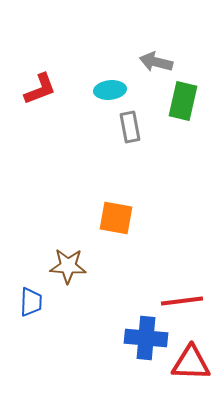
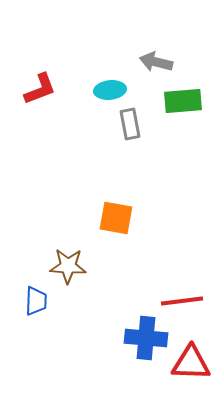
green rectangle: rotated 72 degrees clockwise
gray rectangle: moved 3 px up
blue trapezoid: moved 5 px right, 1 px up
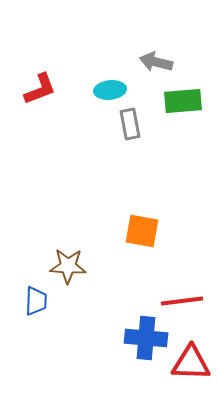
orange square: moved 26 px right, 13 px down
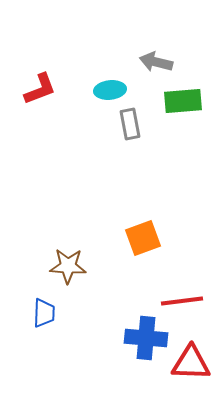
orange square: moved 1 px right, 7 px down; rotated 30 degrees counterclockwise
blue trapezoid: moved 8 px right, 12 px down
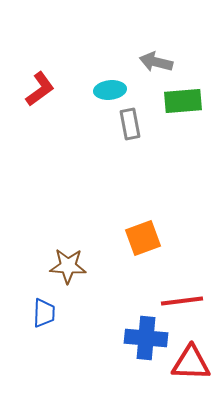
red L-shape: rotated 15 degrees counterclockwise
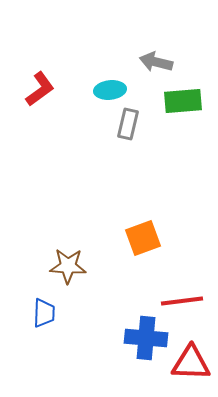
gray rectangle: moved 2 px left; rotated 24 degrees clockwise
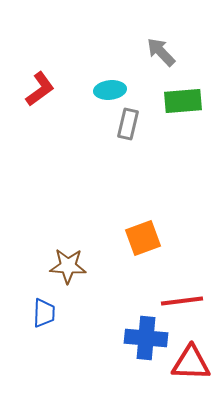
gray arrow: moved 5 px right, 10 px up; rotated 32 degrees clockwise
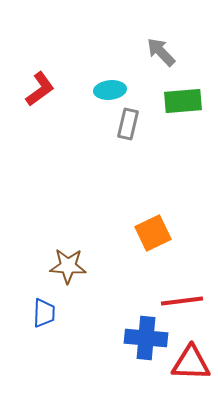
orange square: moved 10 px right, 5 px up; rotated 6 degrees counterclockwise
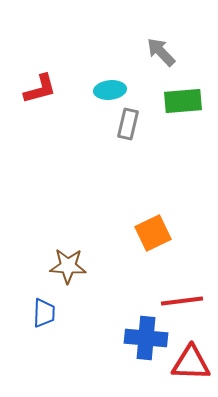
red L-shape: rotated 21 degrees clockwise
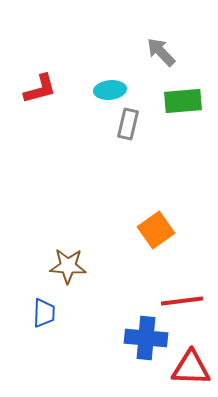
orange square: moved 3 px right, 3 px up; rotated 9 degrees counterclockwise
red triangle: moved 5 px down
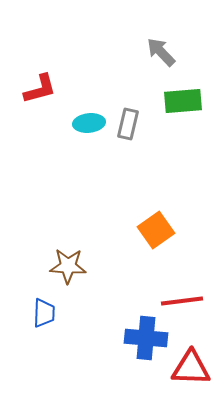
cyan ellipse: moved 21 px left, 33 px down
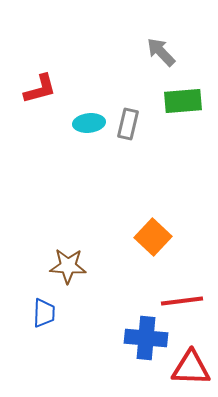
orange square: moved 3 px left, 7 px down; rotated 12 degrees counterclockwise
